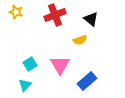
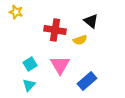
red cross: moved 15 px down; rotated 30 degrees clockwise
black triangle: moved 2 px down
cyan triangle: moved 4 px right
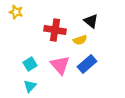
pink triangle: rotated 10 degrees counterclockwise
blue rectangle: moved 17 px up
cyan triangle: moved 1 px right, 1 px down
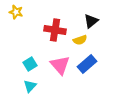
black triangle: rotated 42 degrees clockwise
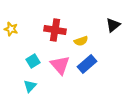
yellow star: moved 5 px left, 17 px down
black triangle: moved 22 px right, 4 px down
yellow semicircle: moved 1 px right, 1 px down
cyan square: moved 3 px right, 3 px up
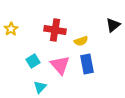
yellow star: rotated 24 degrees clockwise
blue rectangle: rotated 60 degrees counterclockwise
cyan triangle: moved 10 px right, 1 px down
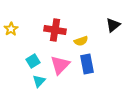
pink triangle: rotated 25 degrees clockwise
cyan triangle: moved 1 px left, 6 px up
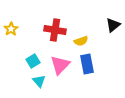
cyan triangle: rotated 24 degrees counterclockwise
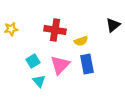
yellow star: rotated 24 degrees clockwise
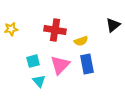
cyan square: rotated 16 degrees clockwise
